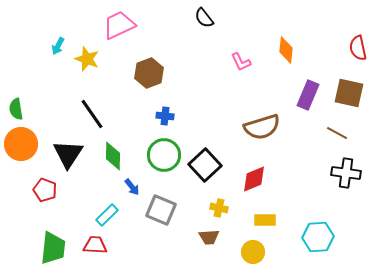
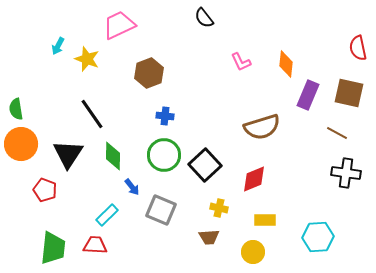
orange diamond: moved 14 px down
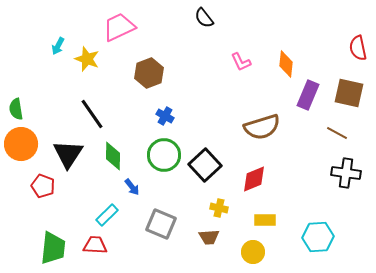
pink trapezoid: moved 2 px down
blue cross: rotated 24 degrees clockwise
red pentagon: moved 2 px left, 4 px up
gray square: moved 14 px down
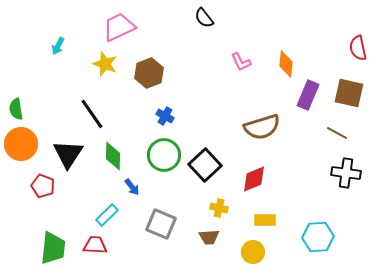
yellow star: moved 18 px right, 5 px down
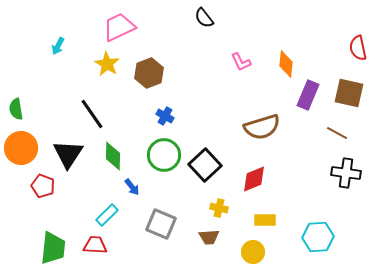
yellow star: moved 2 px right; rotated 10 degrees clockwise
orange circle: moved 4 px down
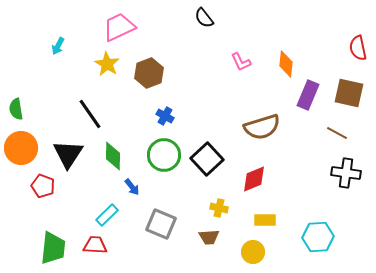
black line: moved 2 px left
black square: moved 2 px right, 6 px up
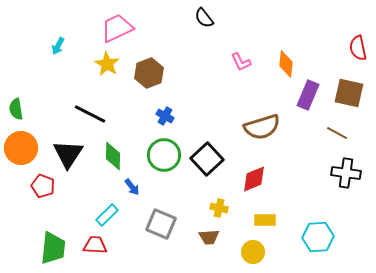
pink trapezoid: moved 2 px left, 1 px down
black line: rotated 28 degrees counterclockwise
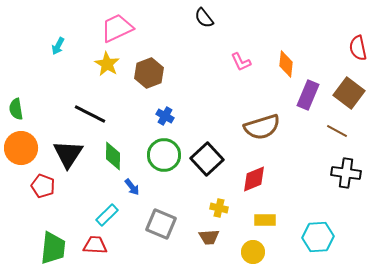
brown square: rotated 24 degrees clockwise
brown line: moved 2 px up
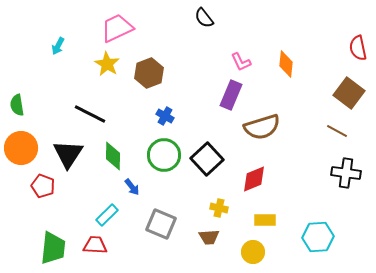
purple rectangle: moved 77 px left
green semicircle: moved 1 px right, 4 px up
